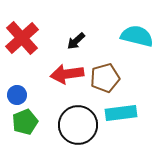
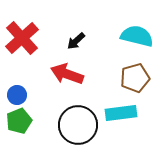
red arrow: rotated 28 degrees clockwise
brown pentagon: moved 30 px right
green pentagon: moved 6 px left, 1 px up
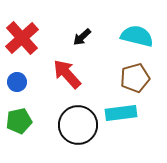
black arrow: moved 6 px right, 4 px up
red arrow: rotated 28 degrees clockwise
blue circle: moved 13 px up
green pentagon: rotated 10 degrees clockwise
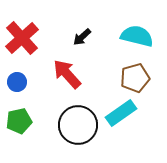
cyan rectangle: rotated 28 degrees counterclockwise
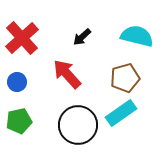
brown pentagon: moved 10 px left
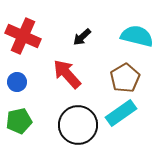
red cross: moved 1 px right, 2 px up; rotated 24 degrees counterclockwise
brown pentagon: rotated 16 degrees counterclockwise
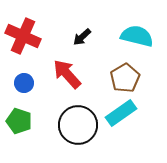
blue circle: moved 7 px right, 1 px down
green pentagon: rotated 30 degrees clockwise
